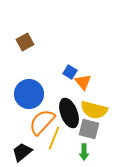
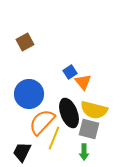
blue square: rotated 24 degrees clockwise
black trapezoid: rotated 25 degrees counterclockwise
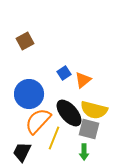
brown square: moved 1 px up
blue square: moved 6 px left, 1 px down
orange triangle: moved 2 px up; rotated 30 degrees clockwise
black ellipse: rotated 20 degrees counterclockwise
orange semicircle: moved 4 px left, 1 px up
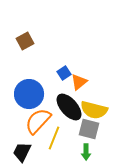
orange triangle: moved 4 px left, 2 px down
black ellipse: moved 6 px up
green arrow: moved 2 px right
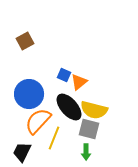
blue square: moved 2 px down; rotated 32 degrees counterclockwise
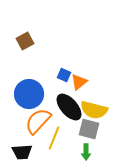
black trapezoid: rotated 120 degrees counterclockwise
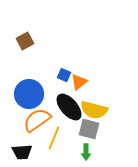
orange semicircle: moved 1 px left, 1 px up; rotated 12 degrees clockwise
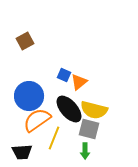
blue circle: moved 2 px down
black ellipse: moved 2 px down
green arrow: moved 1 px left, 1 px up
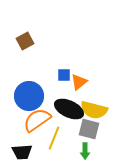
blue square: rotated 24 degrees counterclockwise
black ellipse: rotated 24 degrees counterclockwise
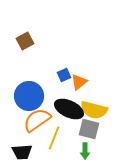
blue square: rotated 24 degrees counterclockwise
